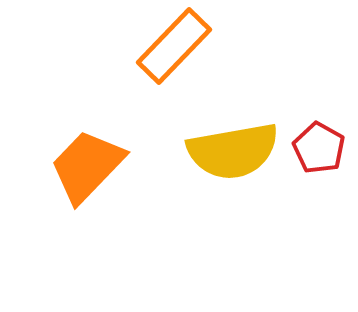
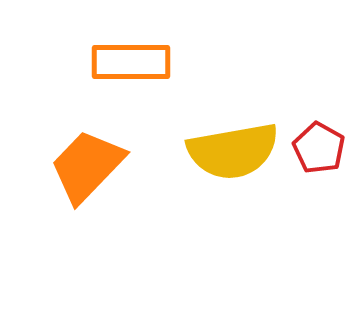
orange rectangle: moved 43 px left, 16 px down; rotated 46 degrees clockwise
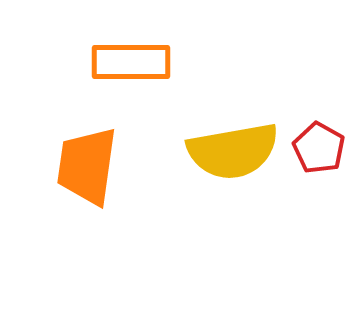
orange trapezoid: rotated 36 degrees counterclockwise
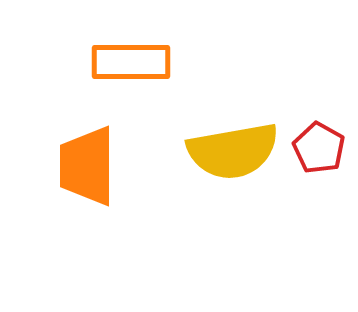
orange trapezoid: rotated 8 degrees counterclockwise
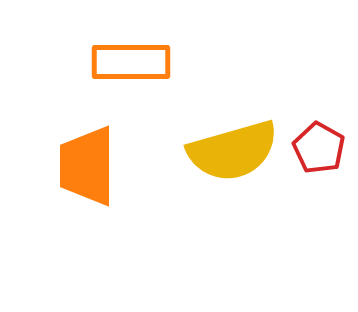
yellow semicircle: rotated 6 degrees counterclockwise
